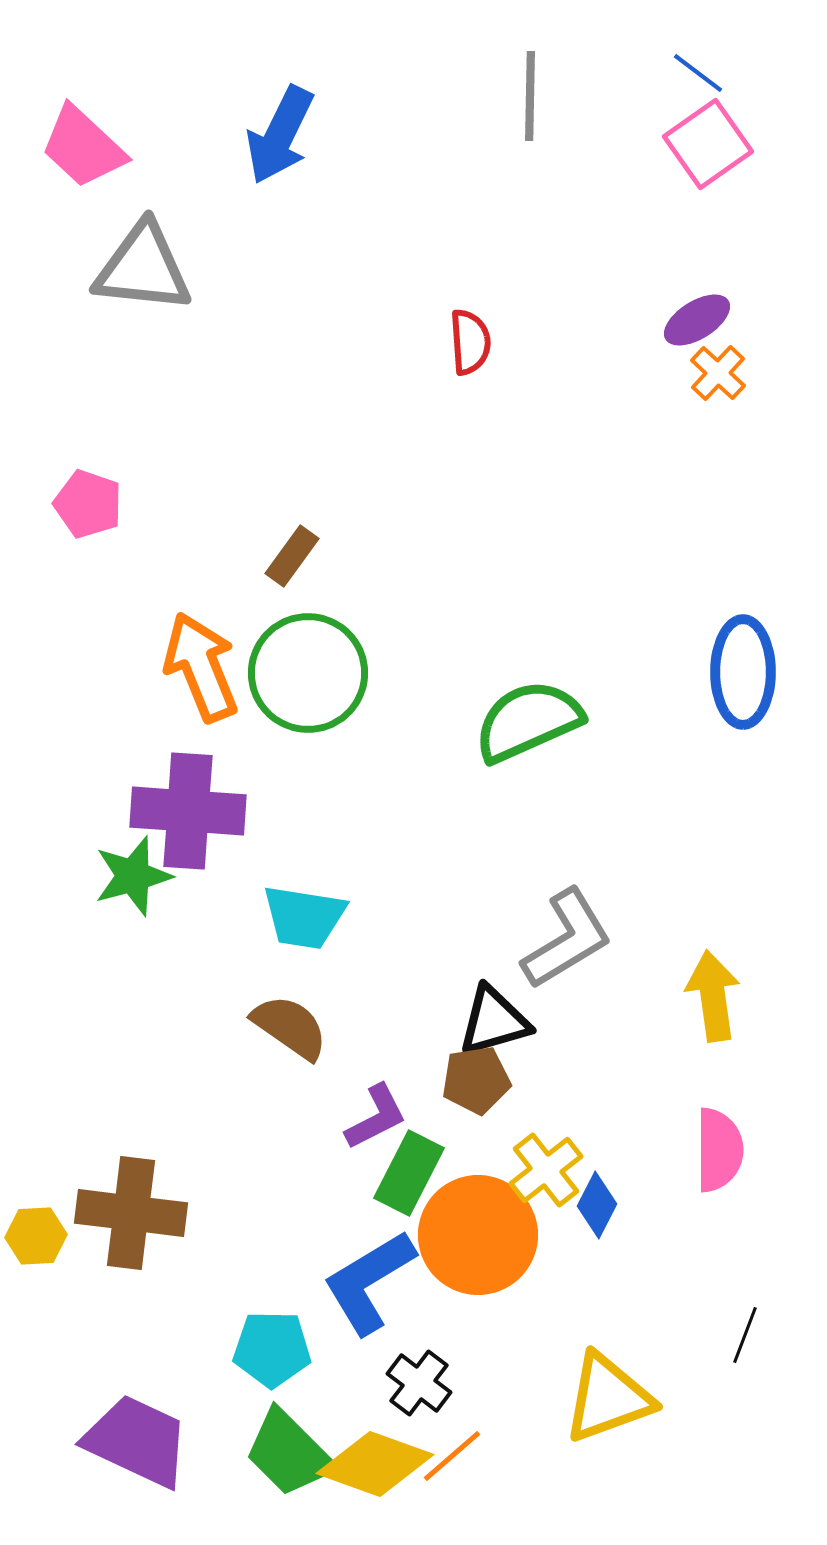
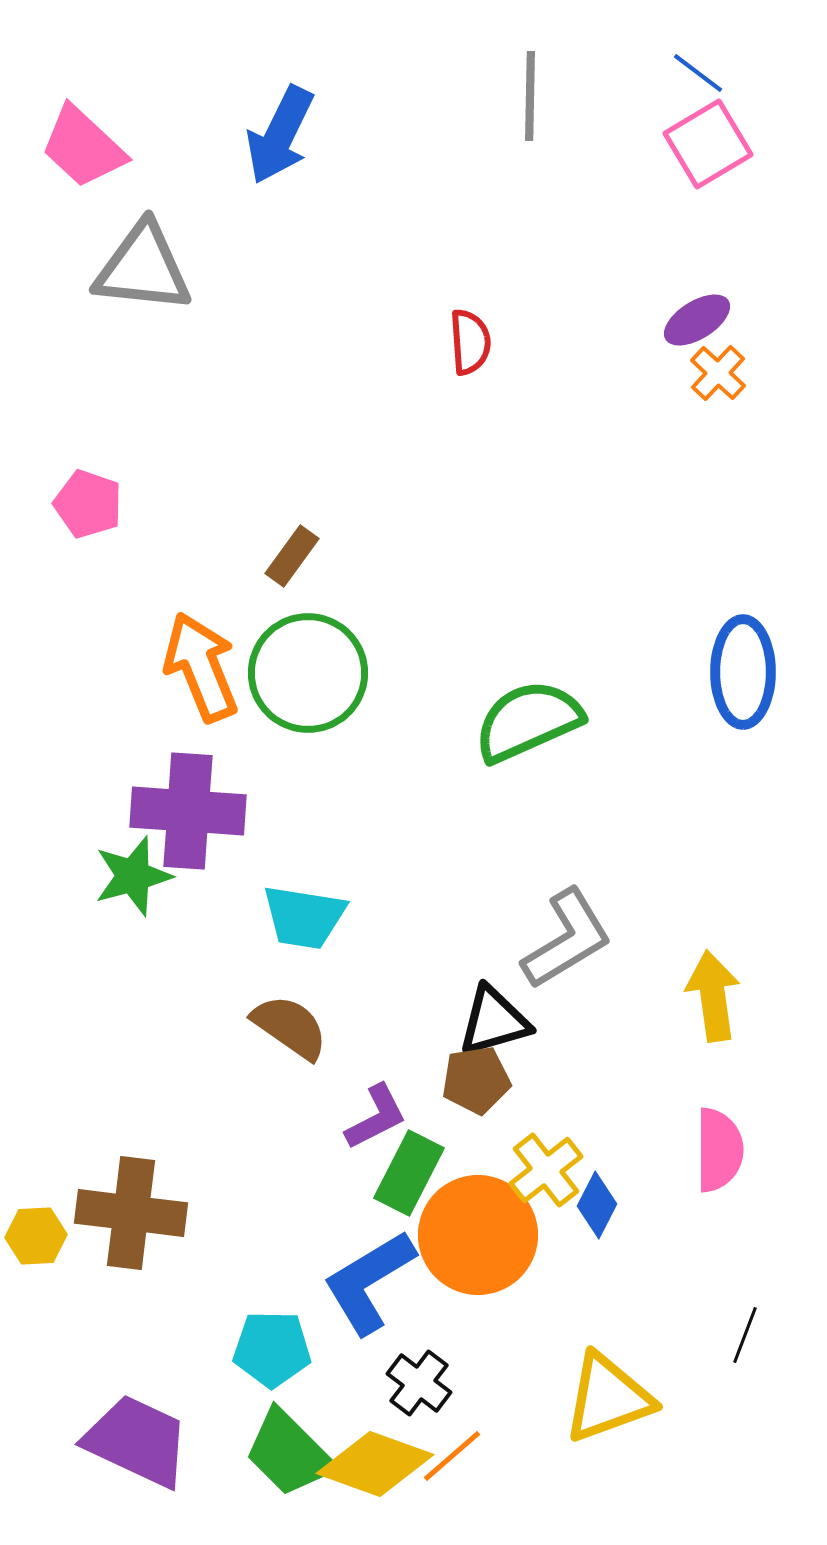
pink square: rotated 4 degrees clockwise
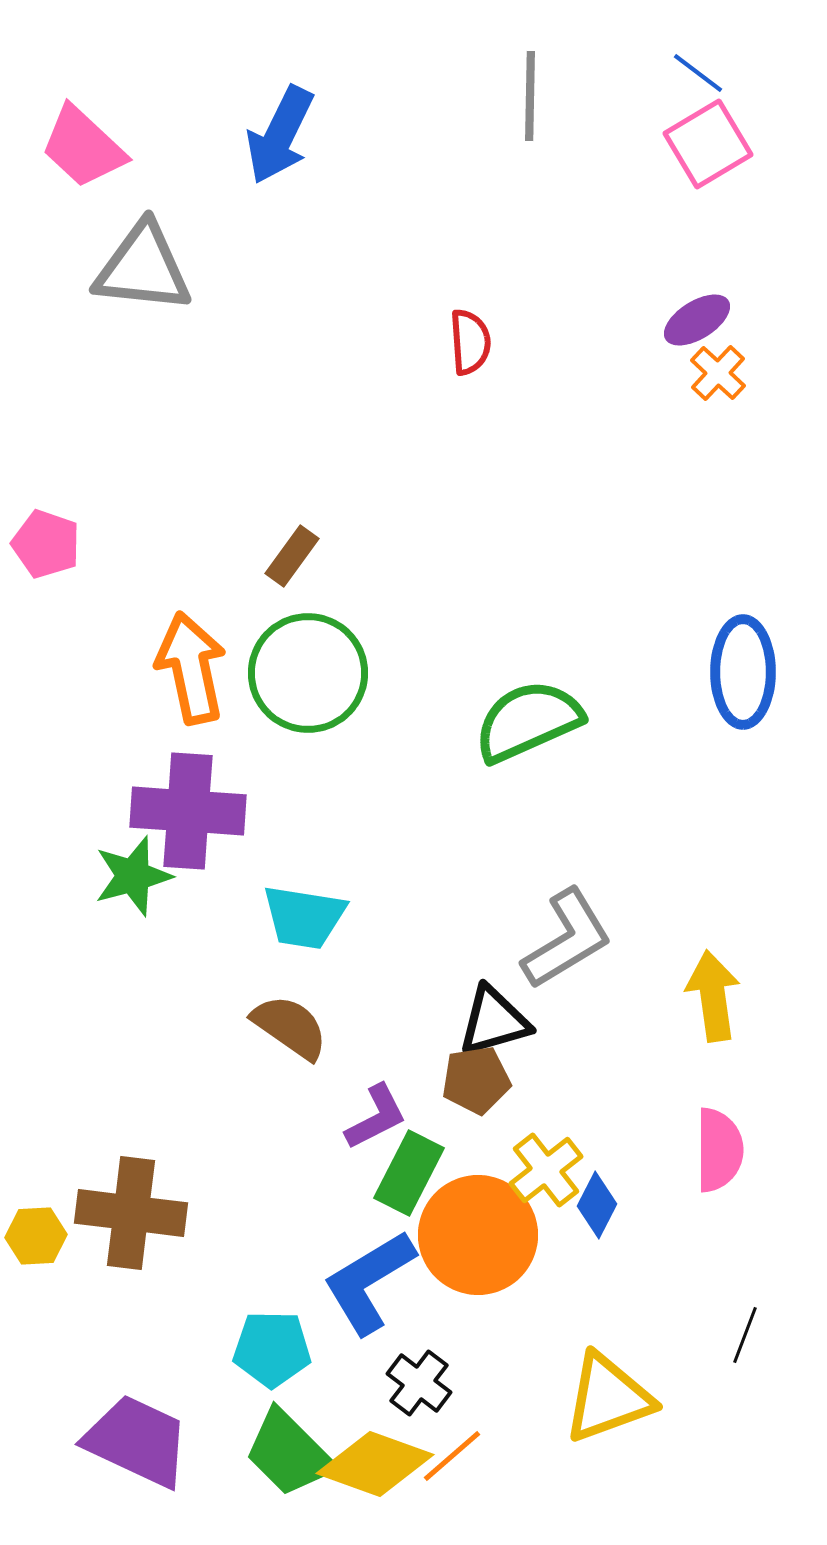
pink pentagon: moved 42 px left, 40 px down
orange arrow: moved 10 px left, 1 px down; rotated 10 degrees clockwise
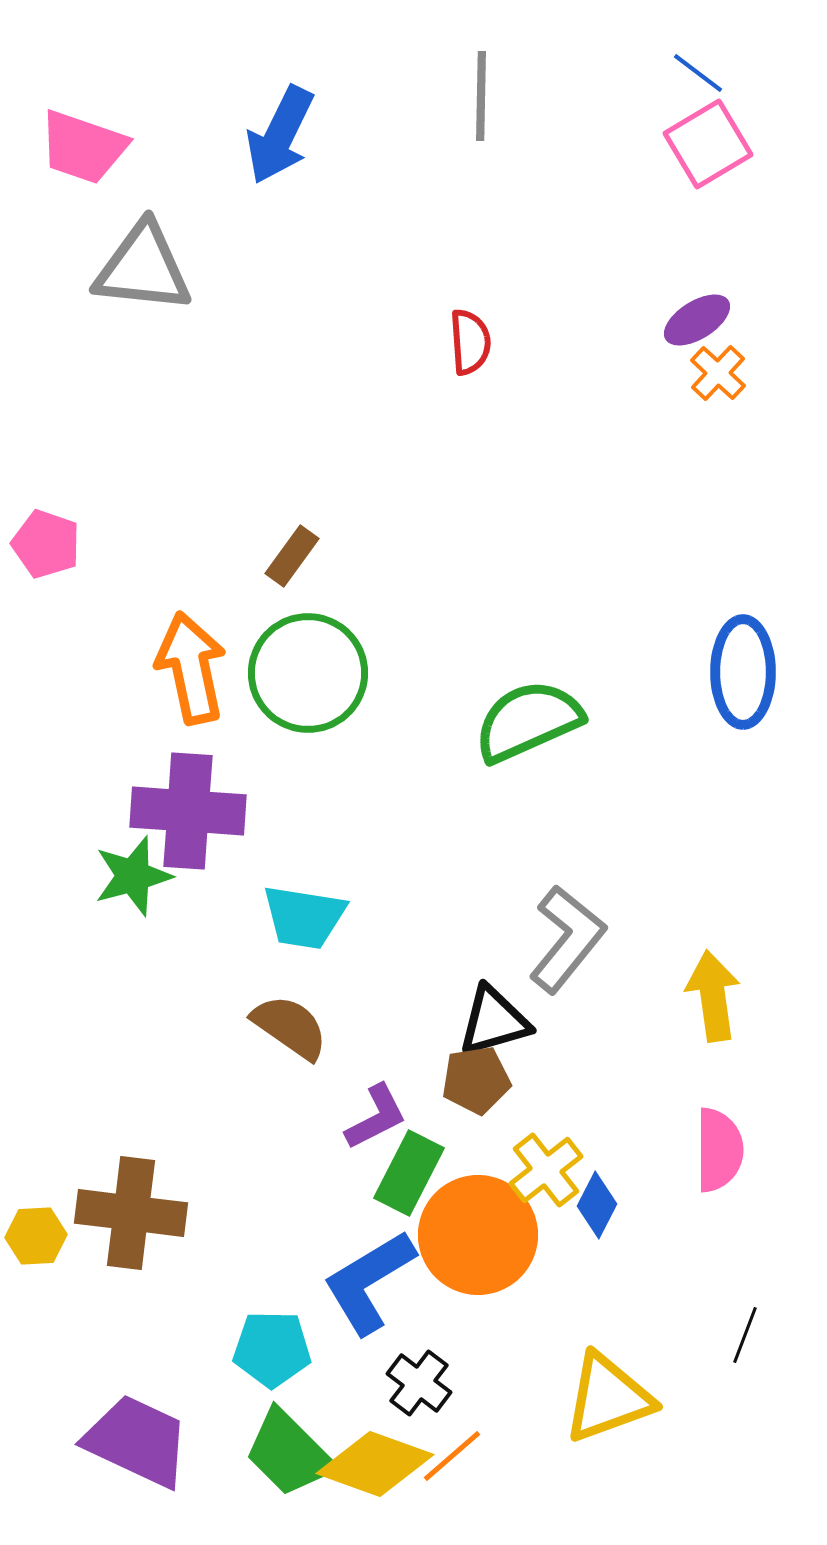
gray line: moved 49 px left
pink trapezoid: rotated 24 degrees counterclockwise
gray L-shape: rotated 20 degrees counterclockwise
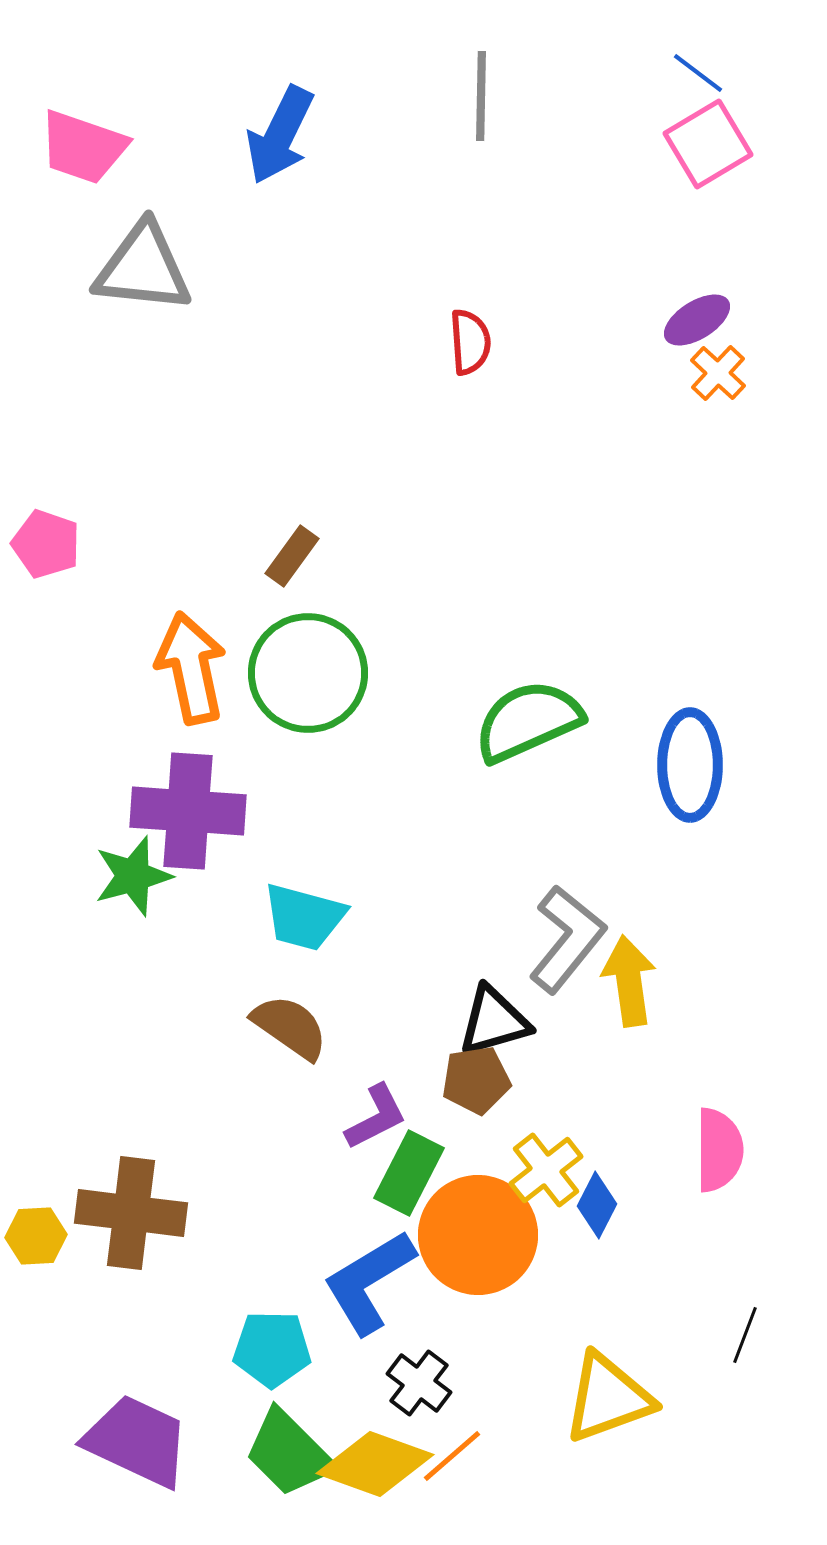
blue ellipse: moved 53 px left, 93 px down
cyan trapezoid: rotated 6 degrees clockwise
yellow arrow: moved 84 px left, 15 px up
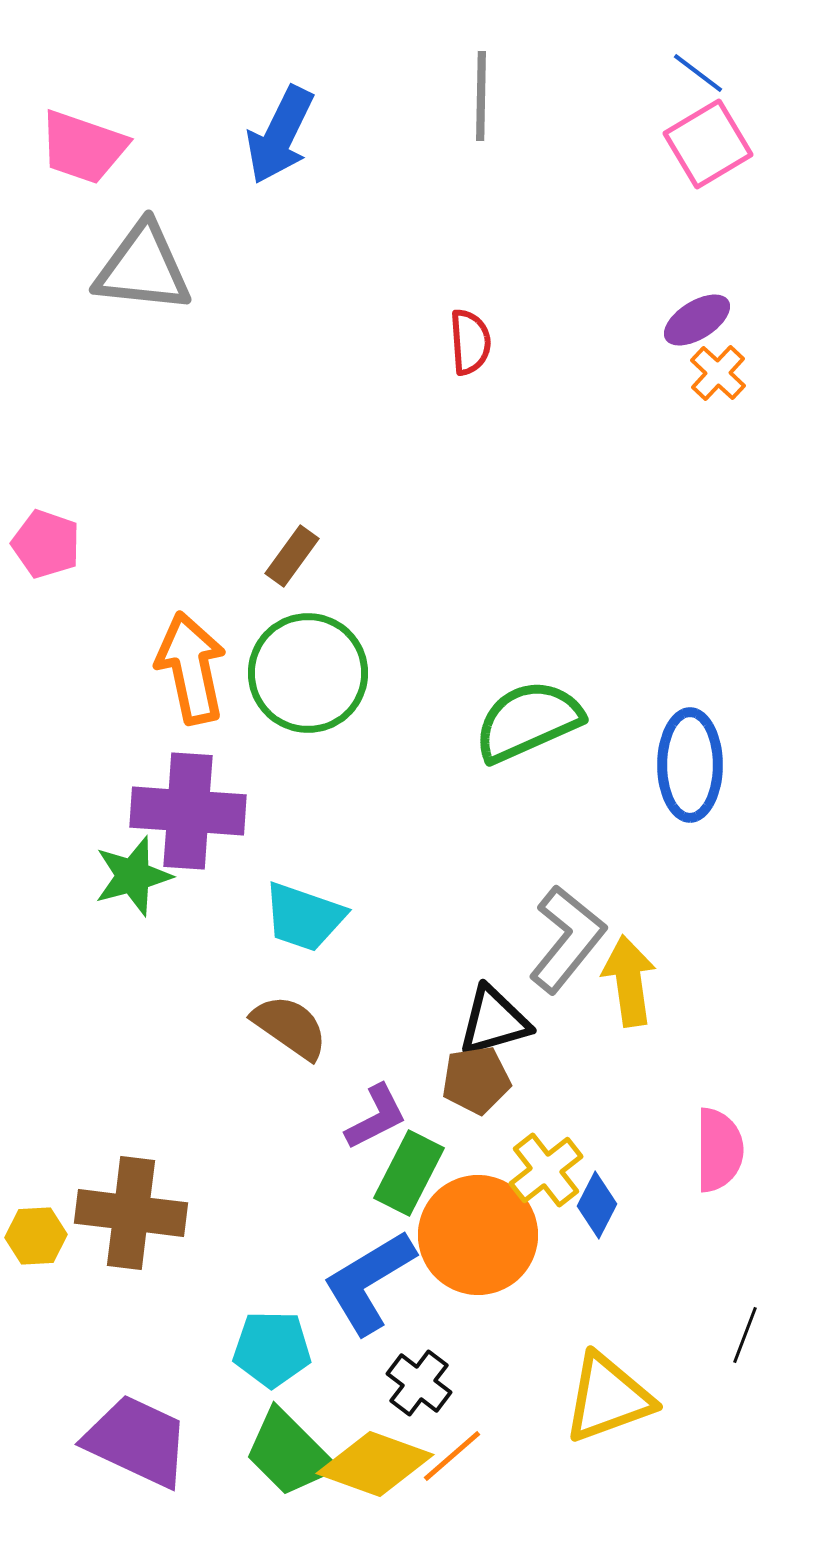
cyan trapezoid: rotated 4 degrees clockwise
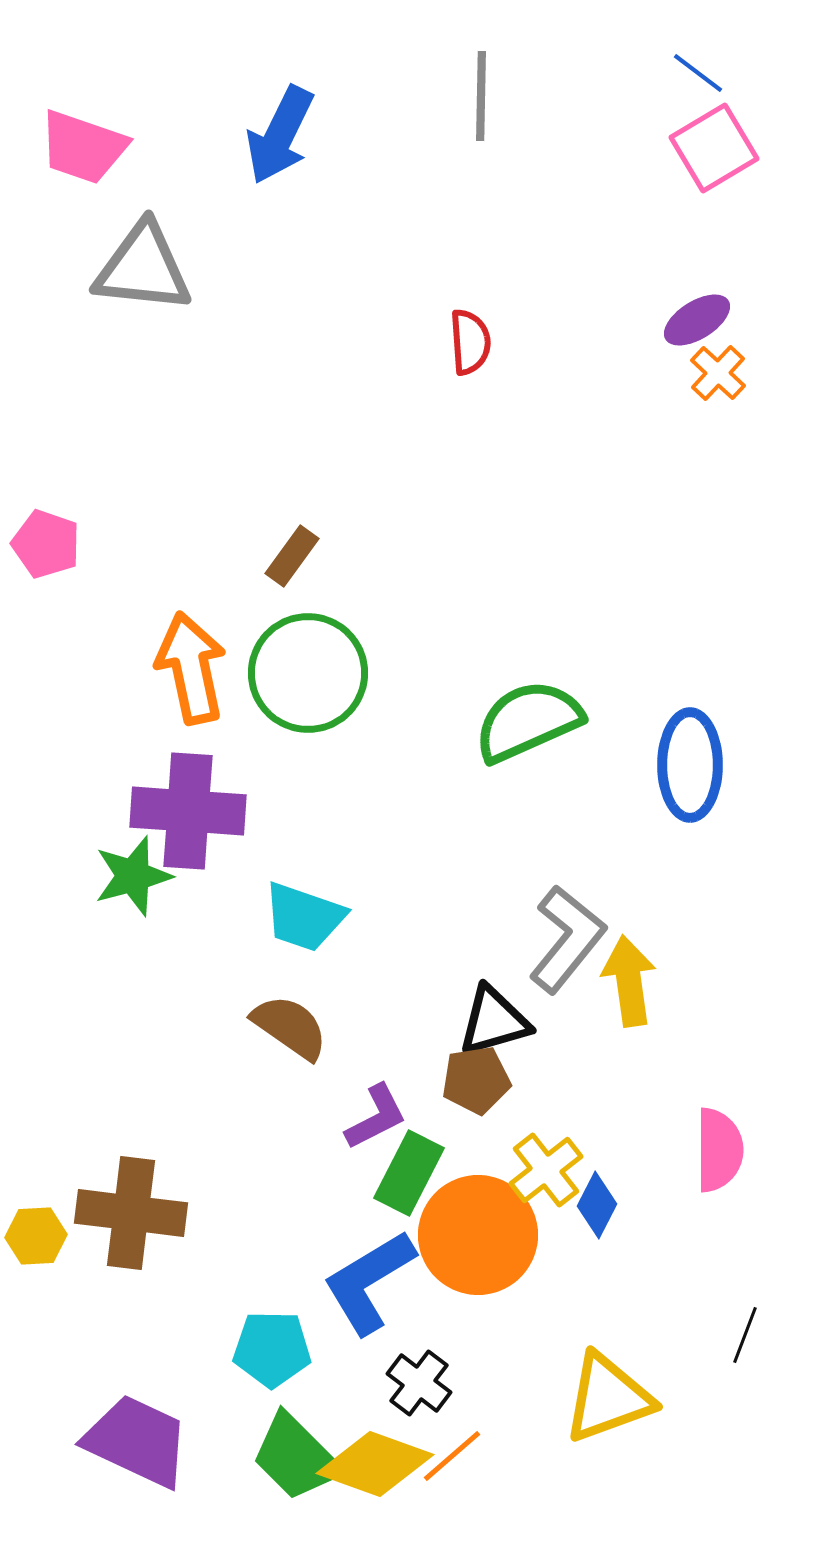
pink square: moved 6 px right, 4 px down
green trapezoid: moved 7 px right, 4 px down
